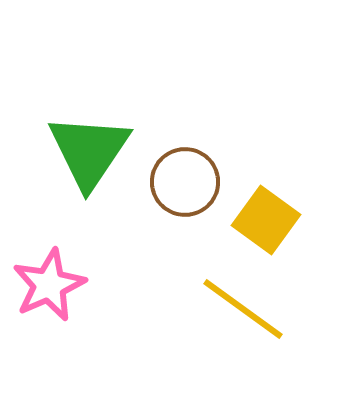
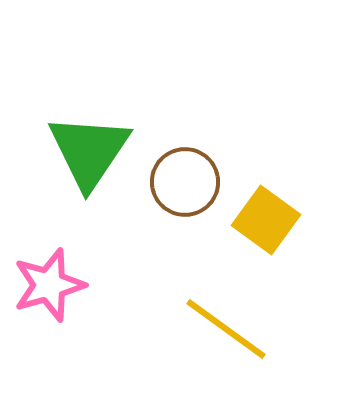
pink star: rotated 8 degrees clockwise
yellow line: moved 17 px left, 20 px down
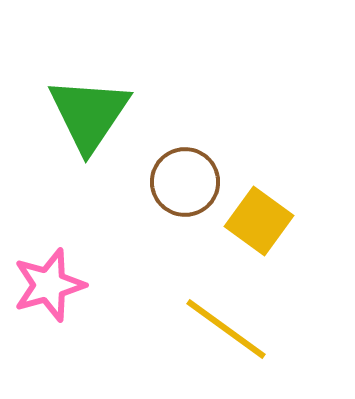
green triangle: moved 37 px up
yellow square: moved 7 px left, 1 px down
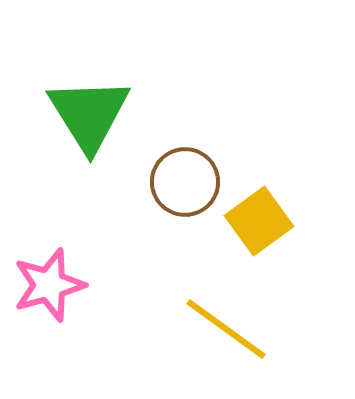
green triangle: rotated 6 degrees counterclockwise
yellow square: rotated 18 degrees clockwise
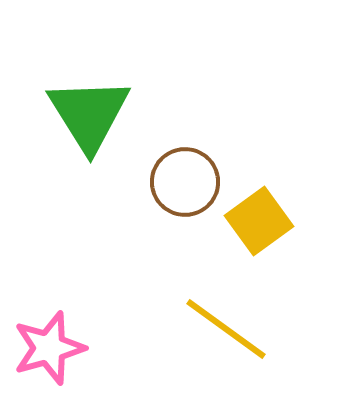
pink star: moved 63 px down
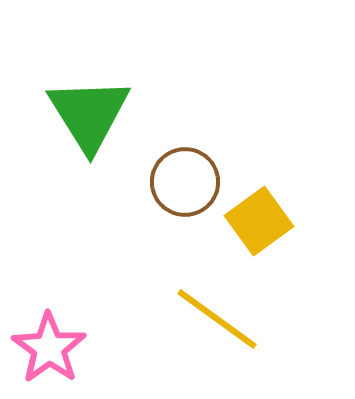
yellow line: moved 9 px left, 10 px up
pink star: rotated 20 degrees counterclockwise
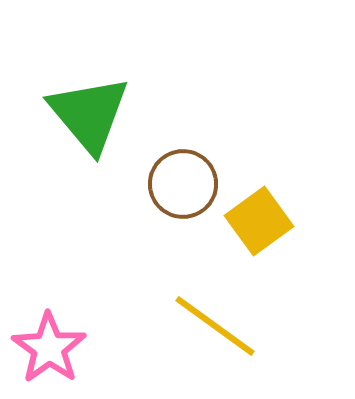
green triangle: rotated 8 degrees counterclockwise
brown circle: moved 2 px left, 2 px down
yellow line: moved 2 px left, 7 px down
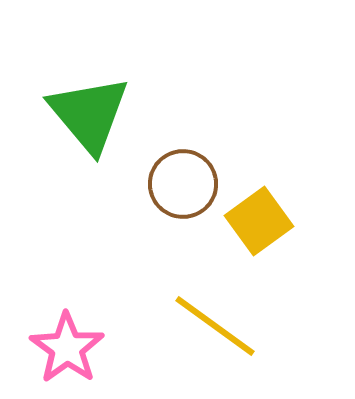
pink star: moved 18 px right
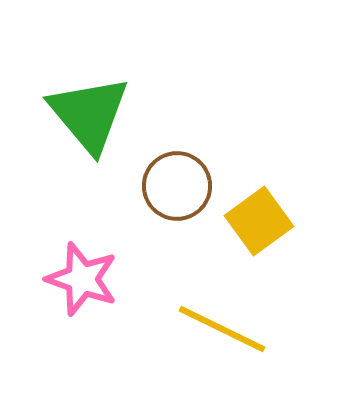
brown circle: moved 6 px left, 2 px down
yellow line: moved 7 px right, 3 px down; rotated 10 degrees counterclockwise
pink star: moved 15 px right, 69 px up; rotated 16 degrees counterclockwise
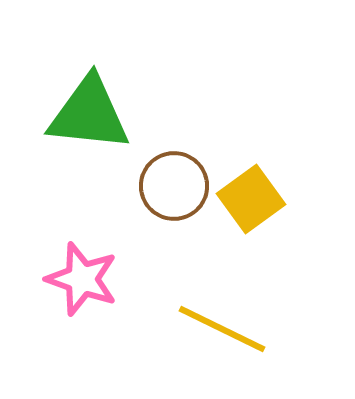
green triangle: rotated 44 degrees counterclockwise
brown circle: moved 3 px left
yellow square: moved 8 px left, 22 px up
